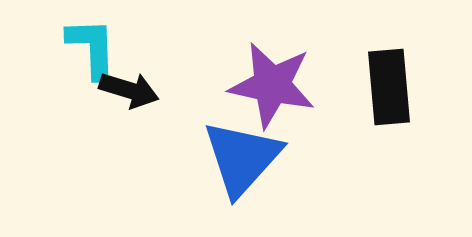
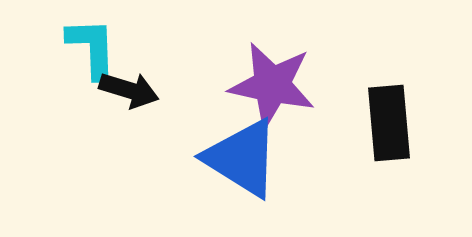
black rectangle: moved 36 px down
blue triangle: rotated 40 degrees counterclockwise
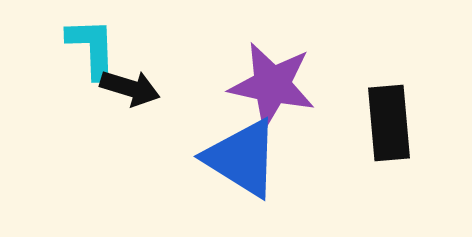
black arrow: moved 1 px right, 2 px up
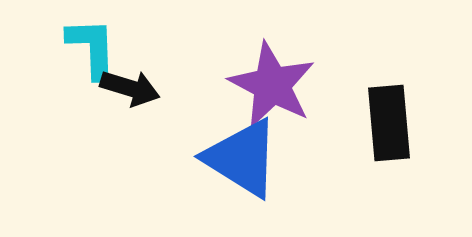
purple star: rotated 16 degrees clockwise
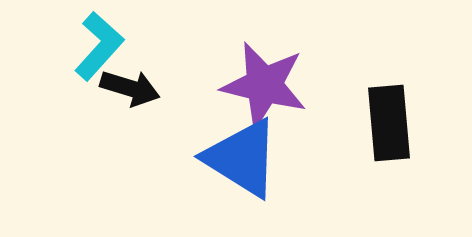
cyan L-shape: moved 7 px right, 2 px up; rotated 44 degrees clockwise
purple star: moved 8 px left; rotated 14 degrees counterclockwise
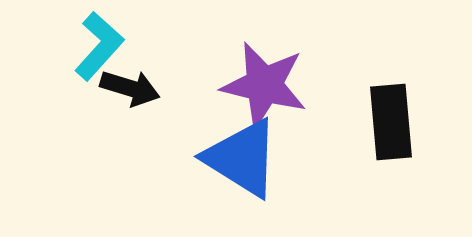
black rectangle: moved 2 px right, 1 px up
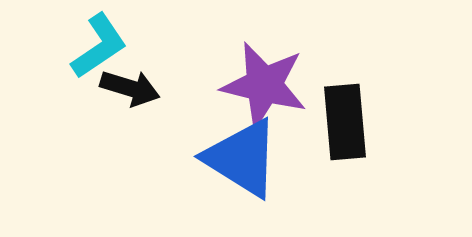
cyan L-shape: rotated 14 degrees clockwise
black rectangle: moved 46 px left
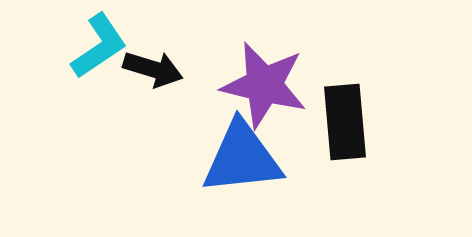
black arrow: moved 23 px right, 19 px up
blue triangle: rotated 38 degrees counterclockwise
